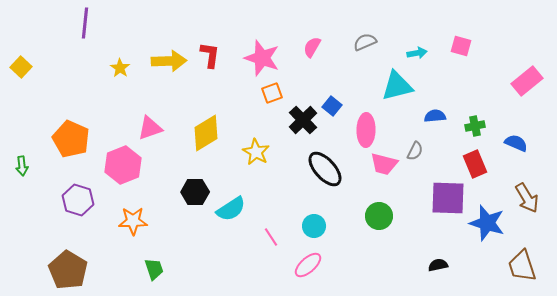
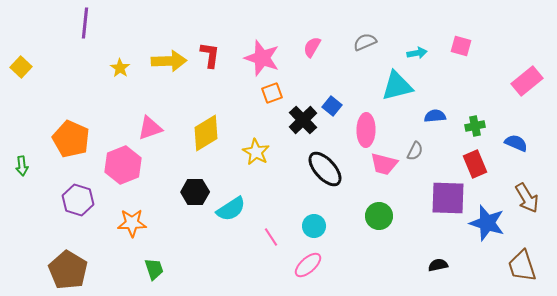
orange star at (133, 221): moved 1 px left, 2 px down
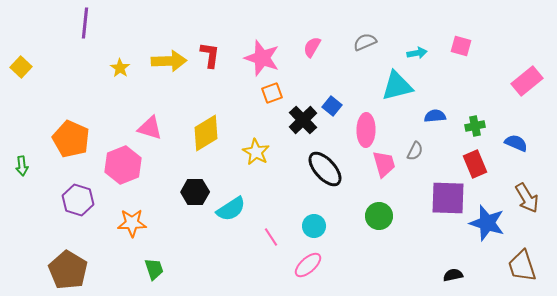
pink triangle at (150, 128): rotated 36 degrees clockwise
pink trapezoid at (384, 164): rotated 120 degrees counterclockwise
black semicircle at (438, 265): moved 15 px right, 10 px down
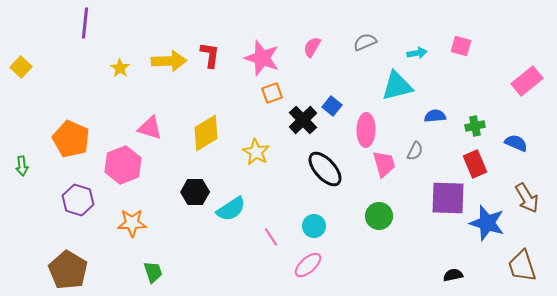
green trapezoid at (154, 269): moved 1 px left, 3 px down
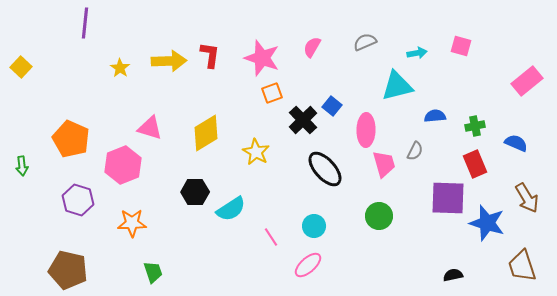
brown pentagon at (68, 270): rotated 18 degrees counterclockwise
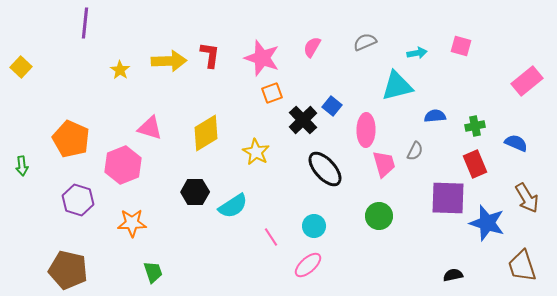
yellow star at (120, 68): moved 2 px down
cyan semicircle at (231, 209): moved 2 px right, 3 px up
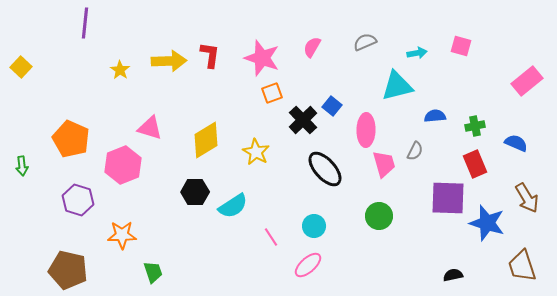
yellow diamond at (206, 133): moved 7 px down
orange star at (132, 223): moved 10 px left, 12 px down
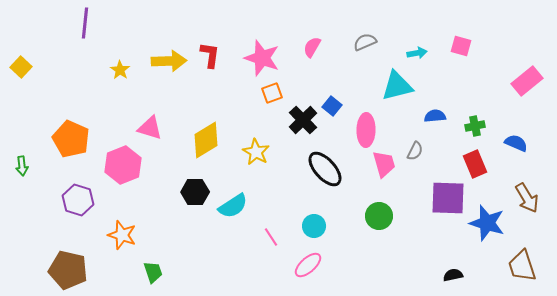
orange star at (122, 235): rotated 20 degrees clockwise
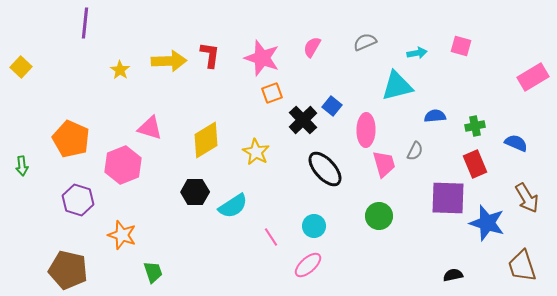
pink rectangle at (527, 81): moved 6 px right, 4 px up; rotated 8 degrees clockwise
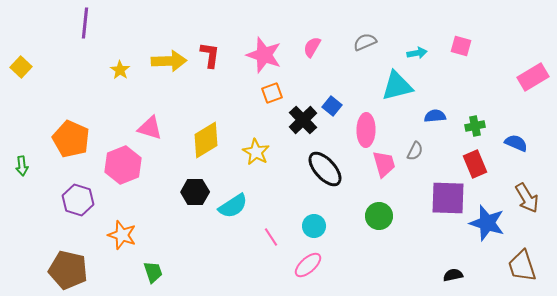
pink star at (262, 58): moved 2 px right, 3 px up
